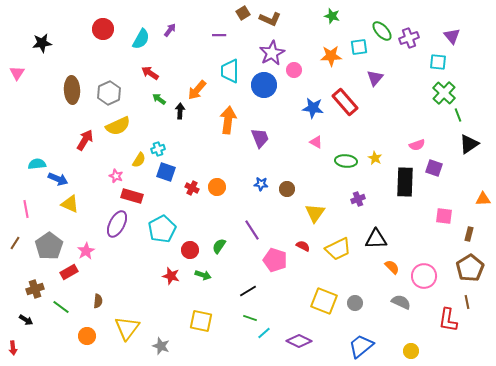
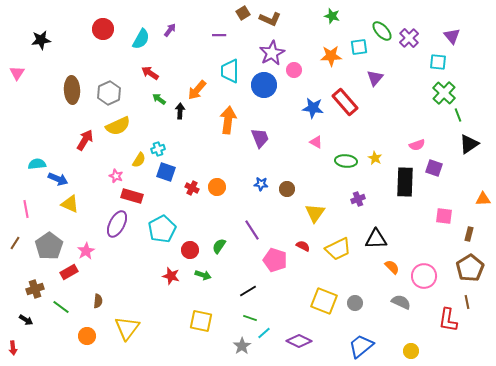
purple cross at (409, 38): rotated 24 degrees counterclockwise
black star at (42, 43): moved 1 px left, 3 px up
gray star at (161, 346): moved 81 px right; rotated 18 degrees clockwise
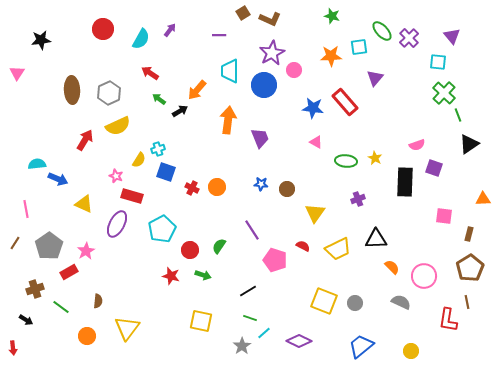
black arrow at (180, 111): rotated 56 degrees clockwise
yellow triangle at (70, 204): moved 14 px right
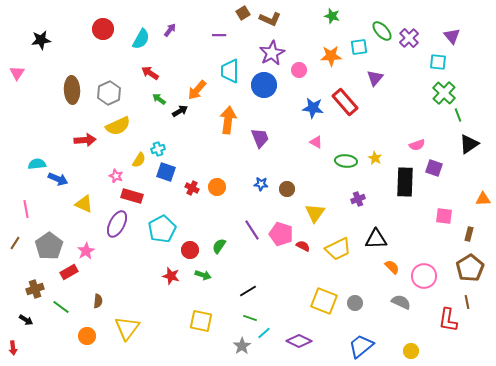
pink circle at (294, 70): moved 5 px right
red arrow at (85, 140): rotated 55 degrees clockwise
pink pentagon at (275, 260): moved 6 px right, 26 px up
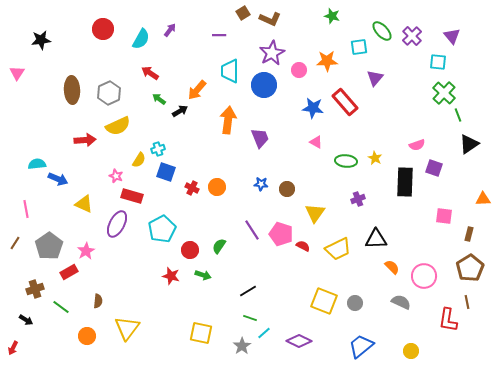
purple cross at (409, 38): moved 3 px right, 2 px up
orange star at (331, 56): moved 4 px left, 5 px down
yellow square at (201, 321): moved 12 px down
red arrow at (13, 348): rotated 32 degrees clockwise
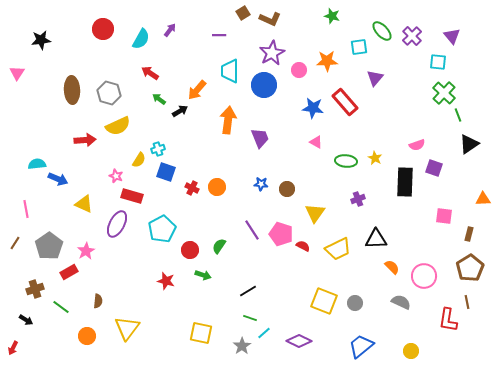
gray hexagon at (109, 93): rotated 20 degrees counterclockwise
red star at (171, 276): moved 5 px left, 5 px down
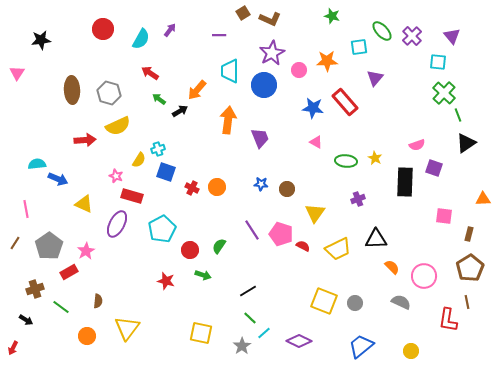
black triangle at (469, 144): moved 3 px left, 1 px up
green line at (250, 318): rotated 24 degrees clockwise
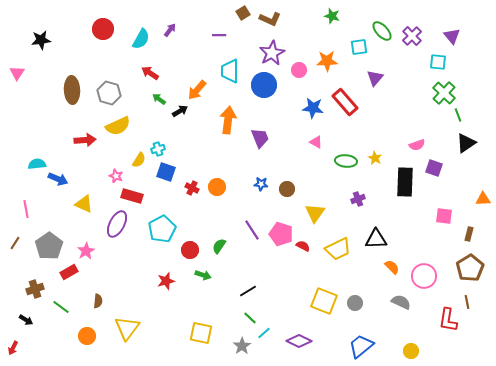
red star at (166, 281): rotated 30 degrees counterclockwise
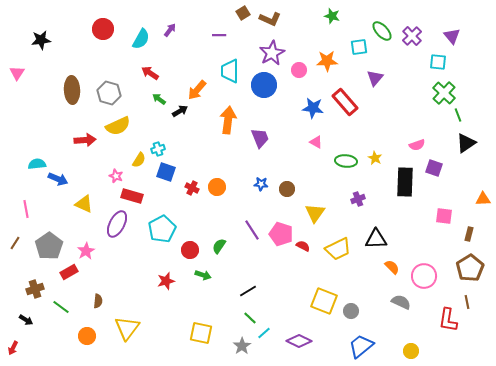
gray circle at (355, 303): moved 4 px left, 8 px down
